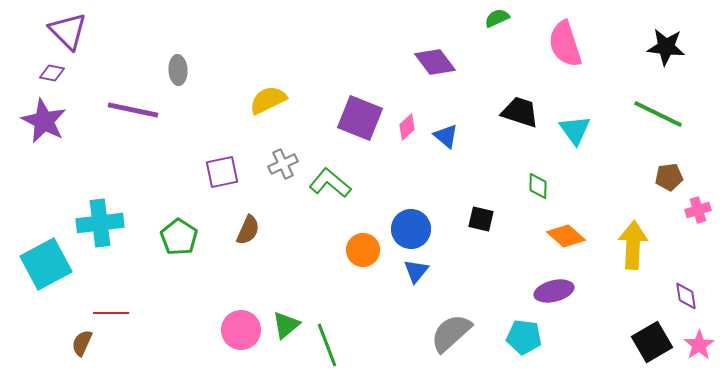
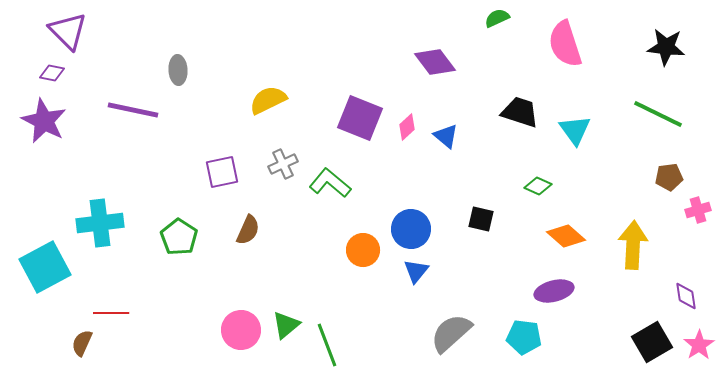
green diamond at (538, 186): rotated 68 degrees counterclockwise
cyan square at (46, 264): moved 1 px left, 3 px down
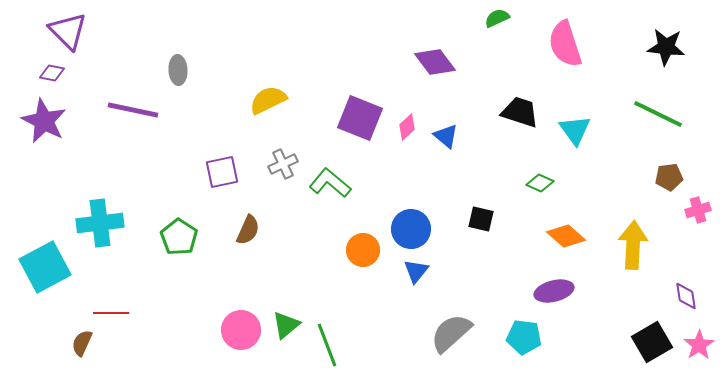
green diamond at (538, 186): moved 2 px right, 3 px up
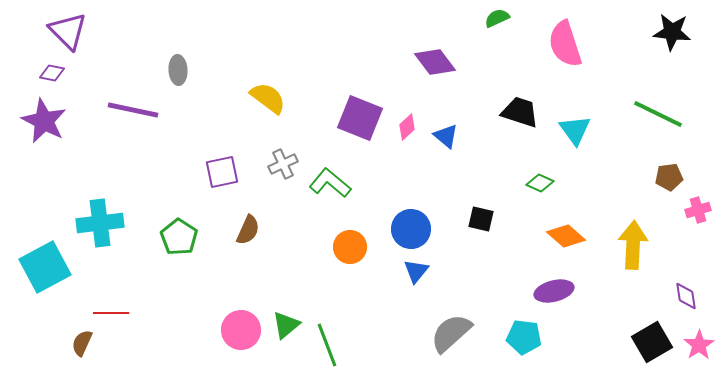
black star at (666, 47): moved 6 px right, 15 px up
yellow semicircle at (268, 100): moved 2 px up; rotated 63 degrees clockwise
orange circle at (363, 250): moved 13 px left, 3 px up
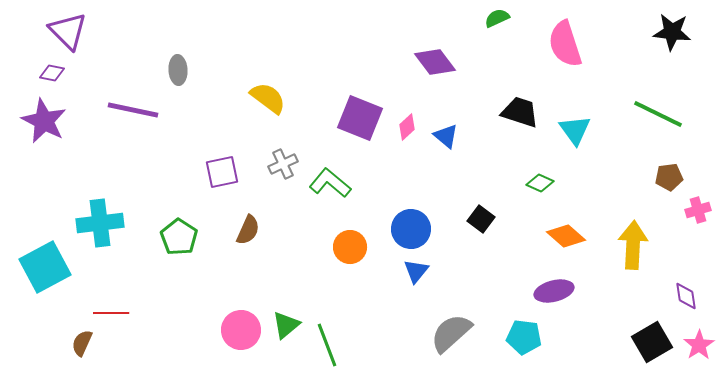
black square at (481, 219): rotated 24 degrees clockwise
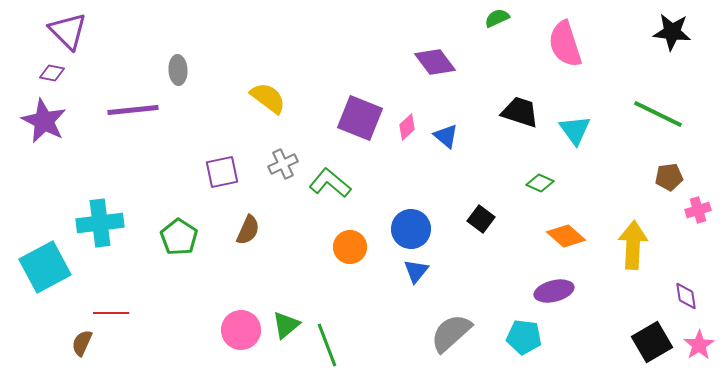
purple line at (133, 110): rotated 18 degrees counterclockwise
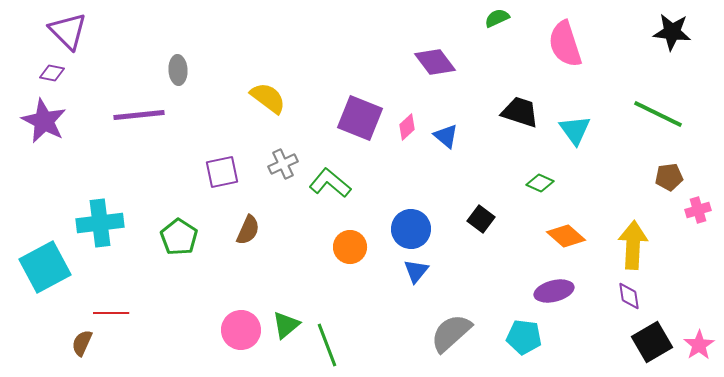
purple line at (133, 110): moved 6 px right, 5 px down
purple diamond at (686, 296): moved 57 px left
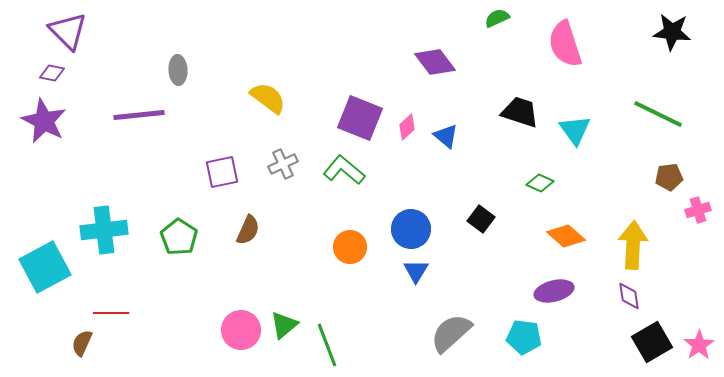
green L-shape at (330, 183): moved 14 px right, 13 px up
cyan cross at (100, 223): moved 4 px right, 7 px down
blue triangle at (416, 271): rotated 8 degrees counterclockwise
green triangle at (286, 325): moved 2 px left
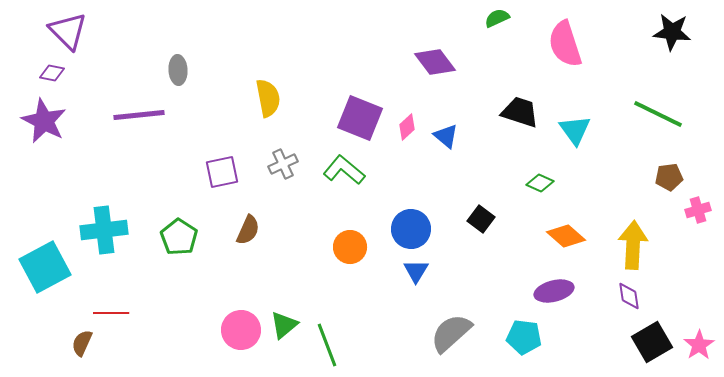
yellow semicircle at (268, 98): rotated 42 degrees clockwise
